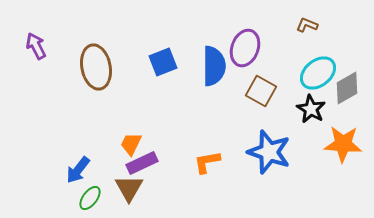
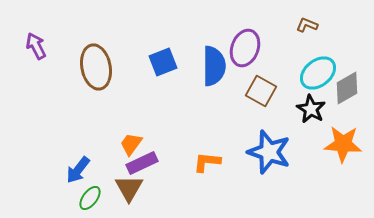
orange trapezoid: rotated 10 degrees clockwise
orange L-shape: rotated 16 degrees clockwise
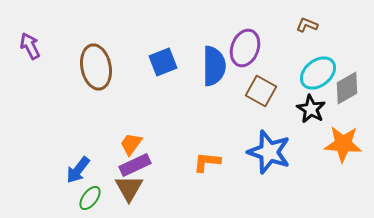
purple arrow: moved 6 px left
purple rectangle: moved 7 px left, 2 px down
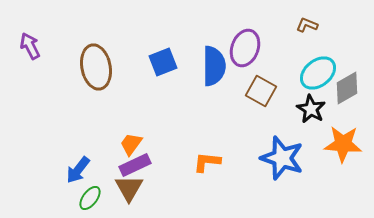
blue star: moved 13 px right, 6 px down
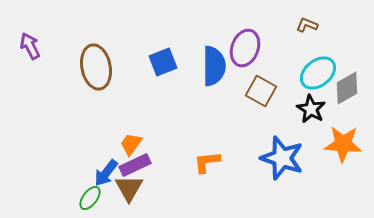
orange L-shape: rotated 12 degrees counterclockwise
blue arrow: moved 28 px right, 3 px down
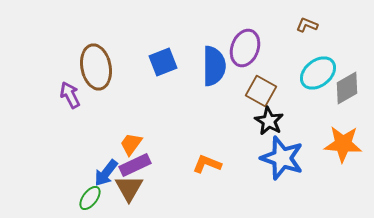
purple arrow: moved 40 px right, 49 px down
black star: moved 42 px left, 12 px down
orange L-shape: moved 2 px down; rotated 28 degrees clockwise
